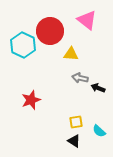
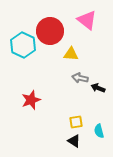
cyan semicircle: rotated 32 degrees clockwise
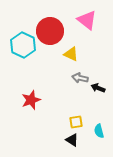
yellow triangle: rotated 21 degrees clockwise
black triangle: moved 2 px left, 1 px up
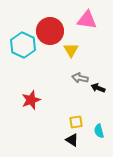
pink triangle: rotated 30 degrees counterclockwise
yellow triangle: moved 4 px up; rotated 35 degrees clockwise
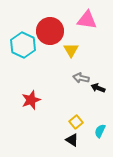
gray arrow: moved 1 px right
yellow square: rotated 32 degrees counterclockwise
cyan semicircle: moved 1 px right; rotated 40 degrees clockwise
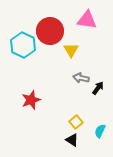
black arrow: rotated 104 degrees clockwise
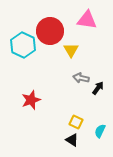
yellow square: rotated 24 degrees counterclockwise
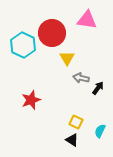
red circle: moved 2 px right, 2 px down
yellow triangle: moved 4 px left, 8 px down
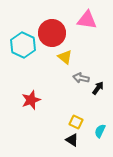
yellow triangle: moved 2 px left, 1 px up; rotated 21 degrees counterclockwise
